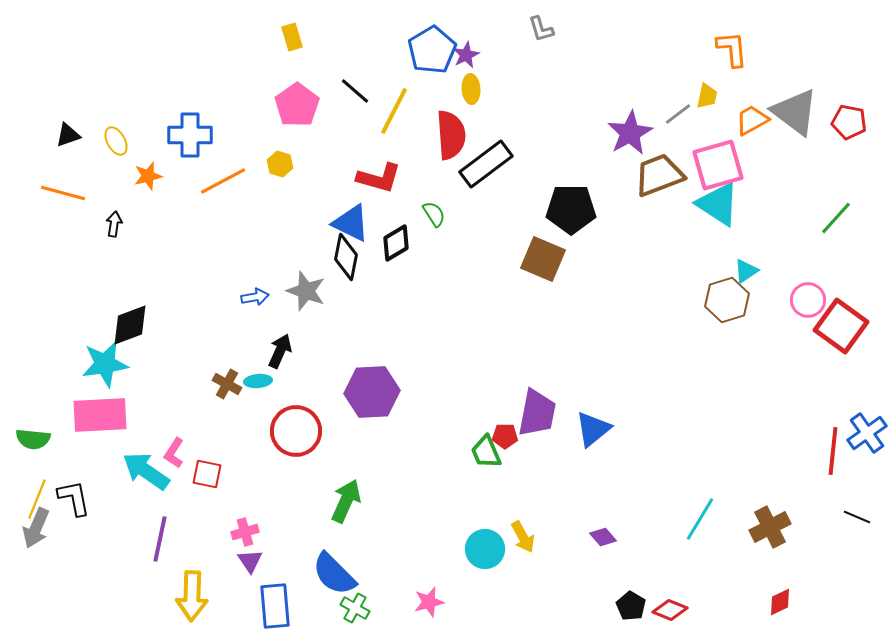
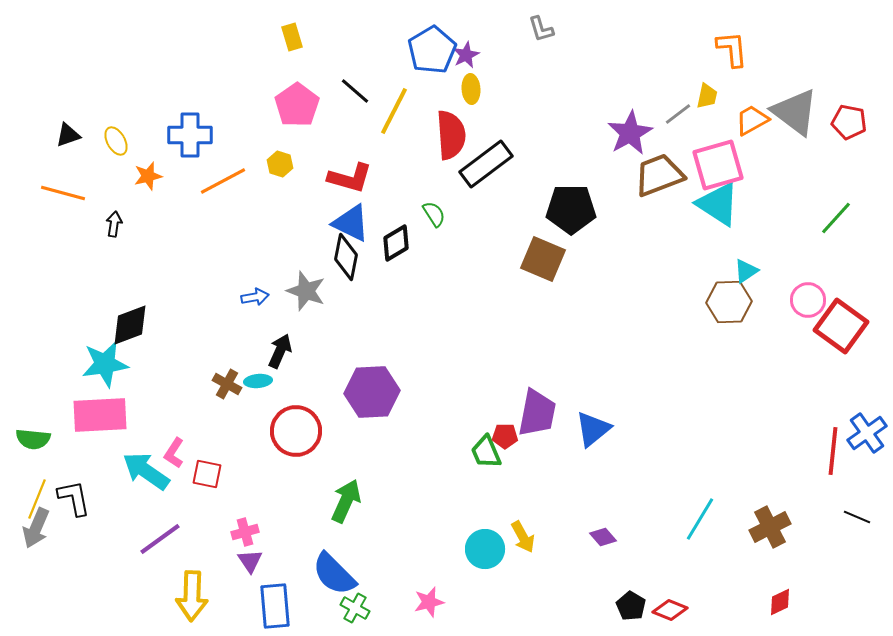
red L-shape at (379, 178): moved 29 px left
brown hexagon at (727, 300): moved 2 px right, 2 px down; rotated 15 degrees clockwise
purple line at (160, 539): rotated 42 degrees clockwise
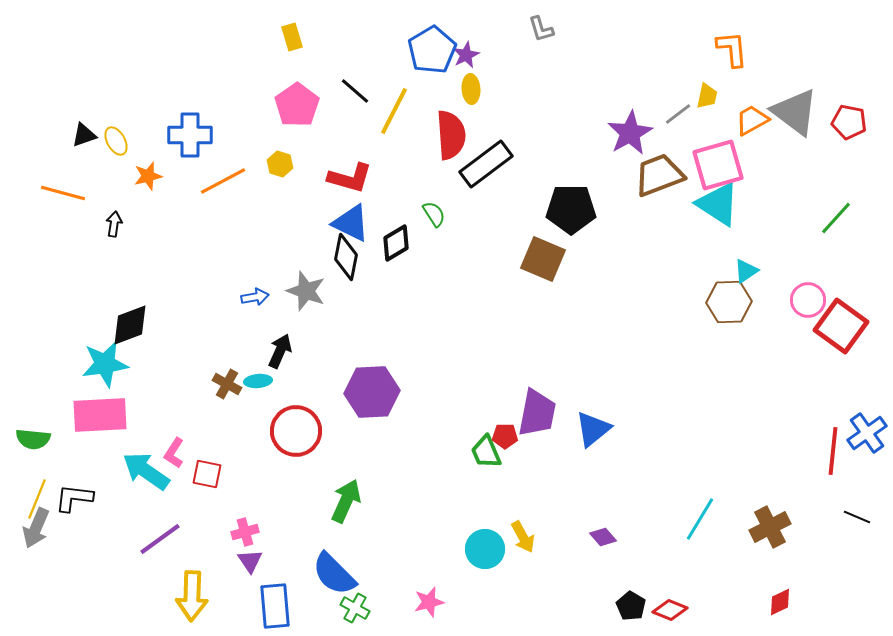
black triangle at (68, 135): moved 16 px right
black L-shape at (74, 498): rotated 72 degrees counterclockwise
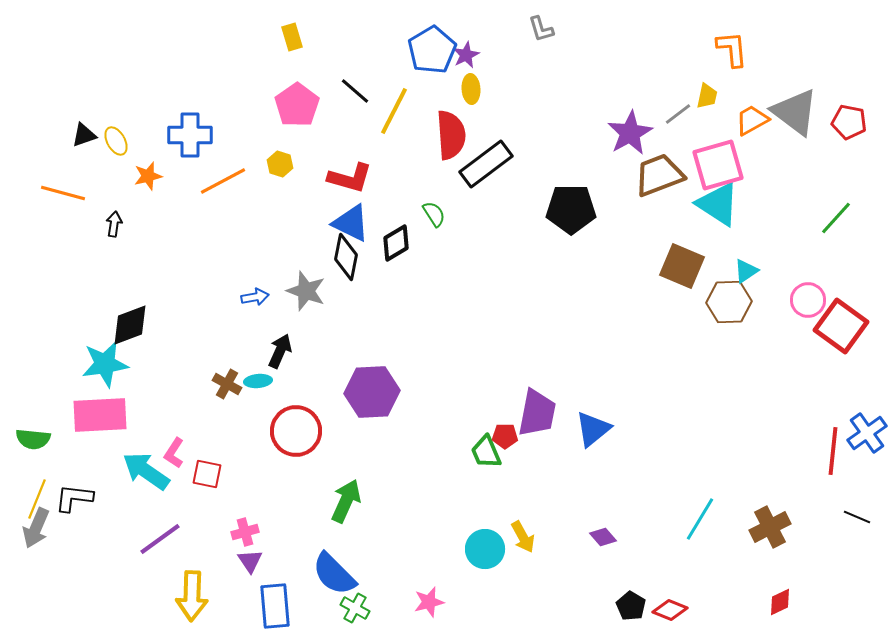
brown square at (543, 259): moved 139 px right, 7 px down
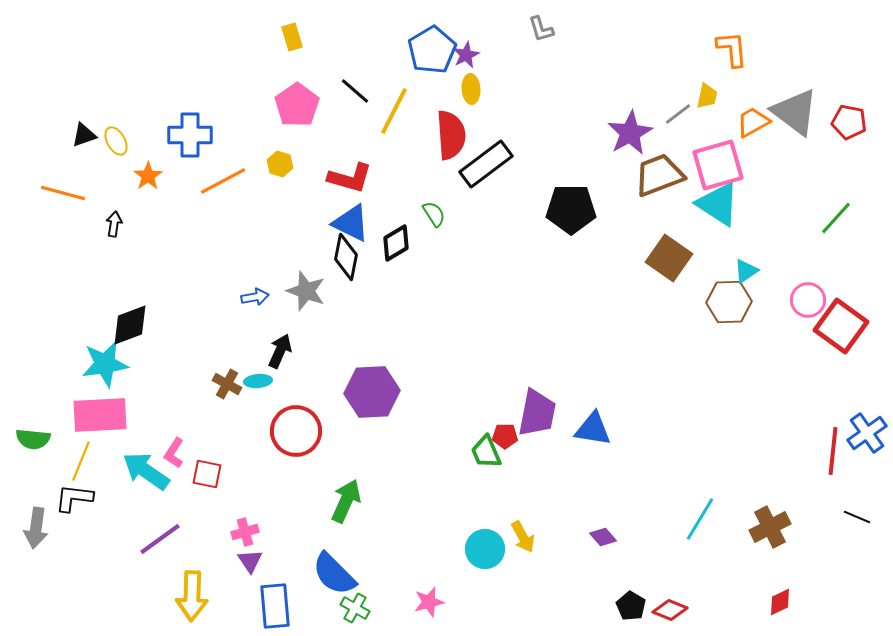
orange trapezoid at (752, 120): moved 1 px right, 2 px down
orange star at (148, 176): rotated 20 degrees counterclockwise
brown square at (682, 266): moved 13 px left, 8 px up; rotated 12 degrees clockwise
blue triangle at (593, 429): rotated 48 degrees clockwise
yellow line at (37, 499): moved 44 px right, 38 px up
gray arrow at (36, 528): rotated 15 degrees counterclockwise
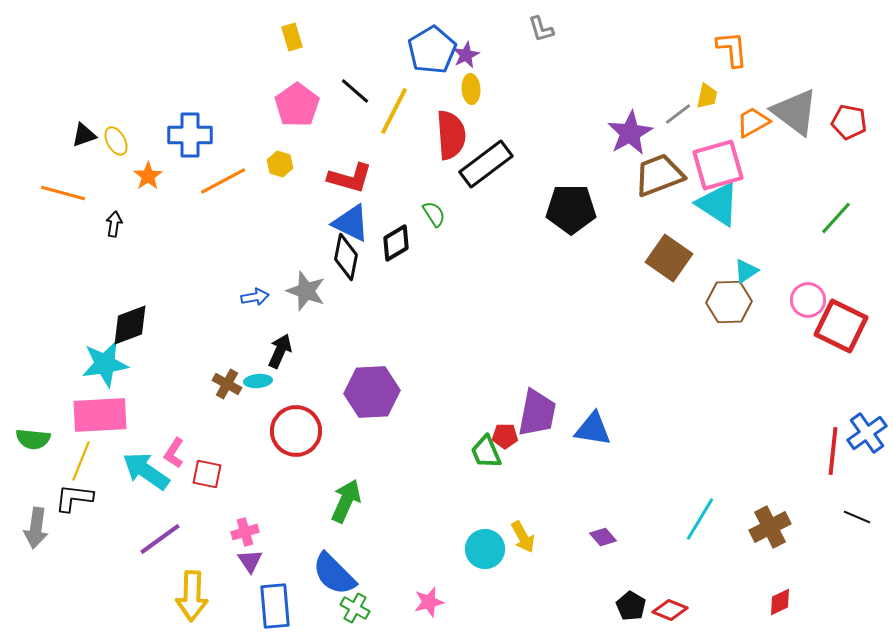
red square at (841, 326): rotated 10 degrees counterclockwise
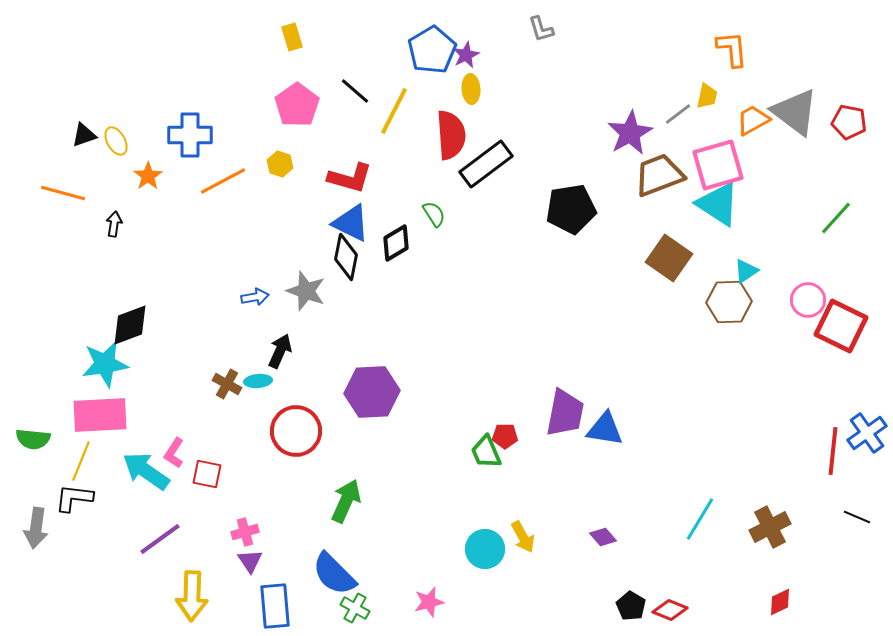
orange trapezoid at (753, 122): moved 2 px up
black pentagon at (571, 209): rotated 9 degrees counterclockwise
purple trapezoid at (537, 413): moved 28 px right
blue triangle at (593, 429): moved 12 px right
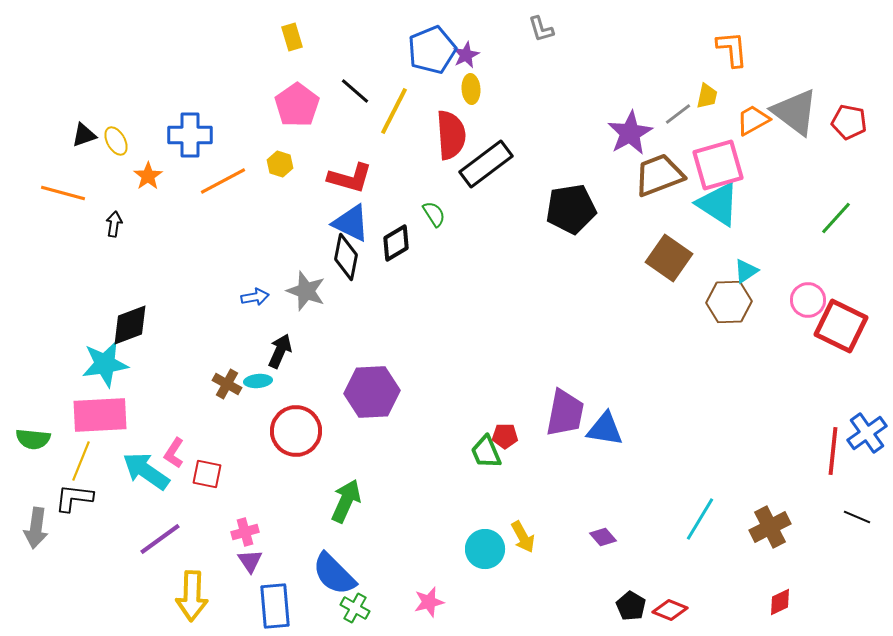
blue pentagon at (432, 50): rotated 9 degrees clockwise
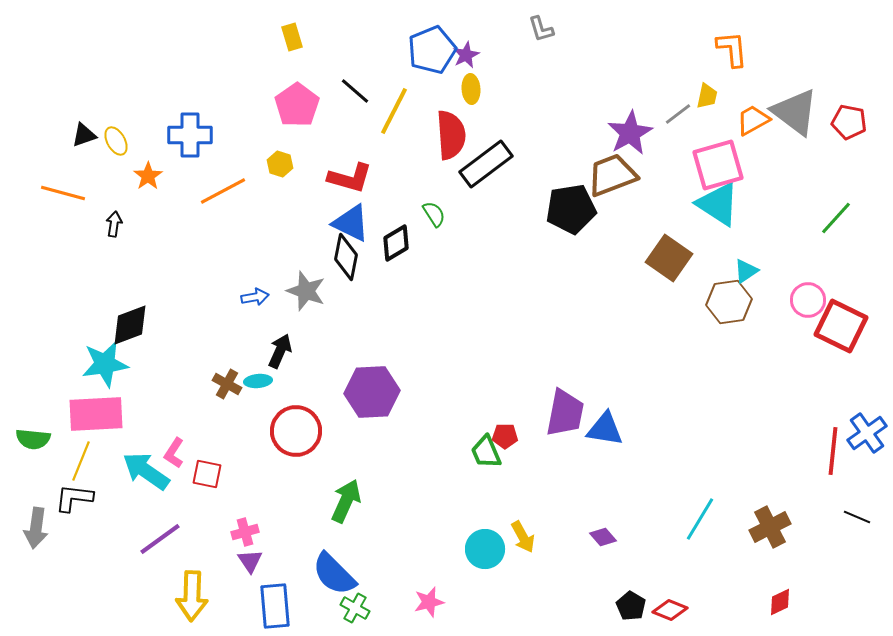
brown trapezoid at (659, 175): moved 47 px left
orange line at (223, 181): moved 10 px down
brown hexagon at (729, 302): rotated 6 degrees counterclockwise
pink rectangle at (100, 415): moved 4 px left, 1 px up
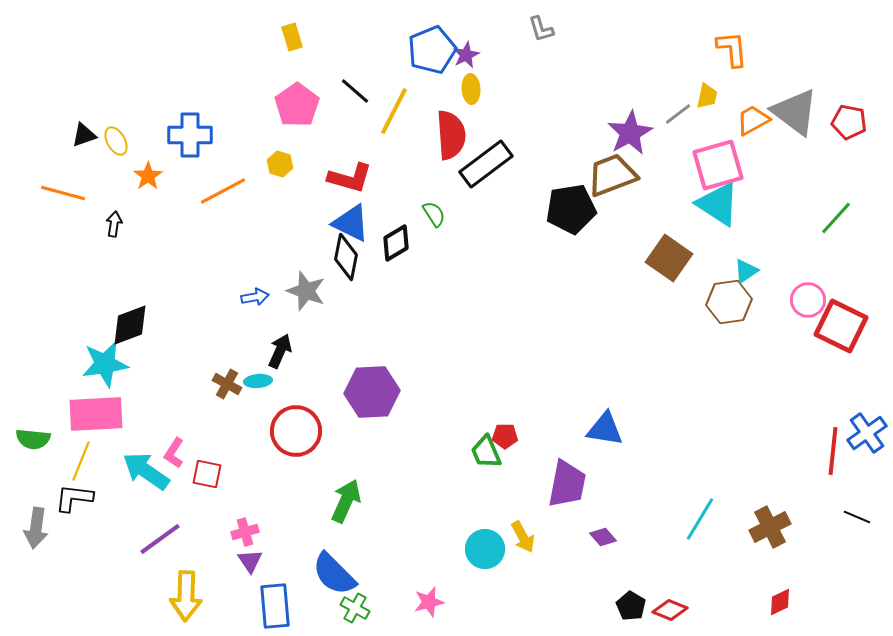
purple trapezoid at (565, 413): moved 2 px right, 71 px down
yellow arrow at (192, 596): moved 6 px left
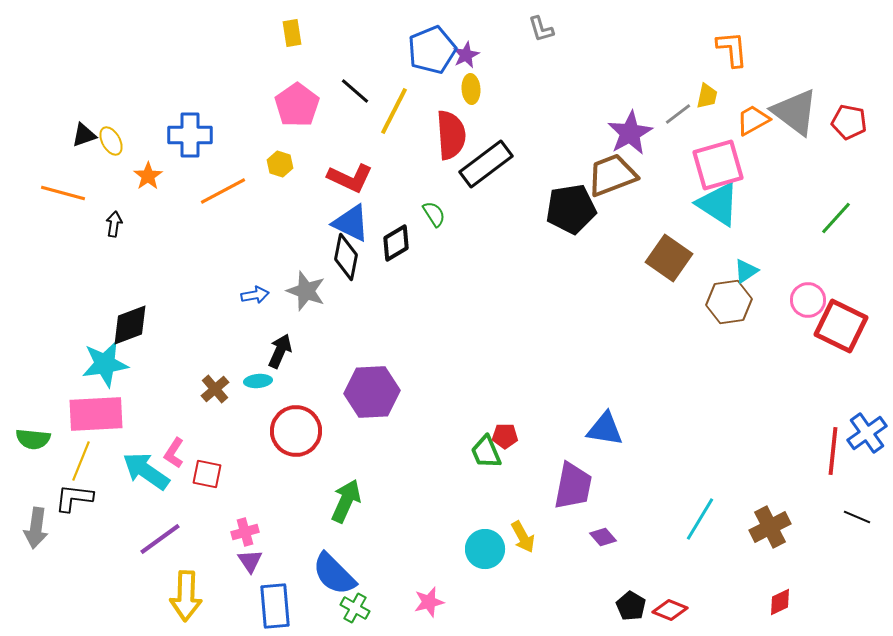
yellow rectangle at (292, 37): moved 4 px up; rotated 8 degrees clockwise
yellow ellipse at (116, 141): moved 5 px left
red L-shape at (350, 178): rotated 9 degrees clockwise
blue arrow at (255, 297): moved 2 px up
brown cross at (227, 384): moved 12 px left, 5 px down; rotated 20 degrees clockwise
purple trapezoid at (567, 484): moved 6 px right, 2 px down
